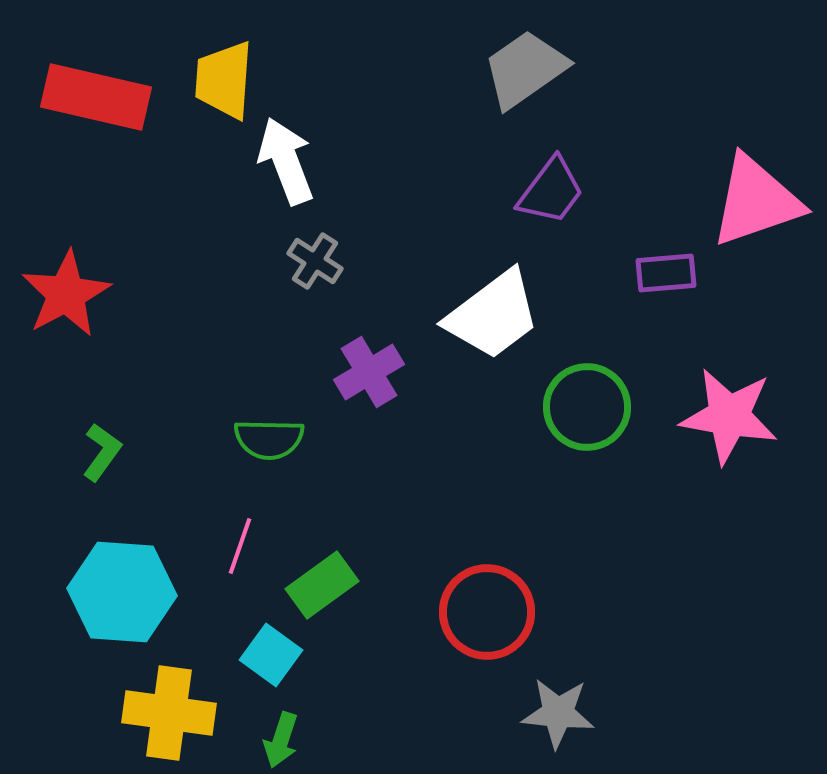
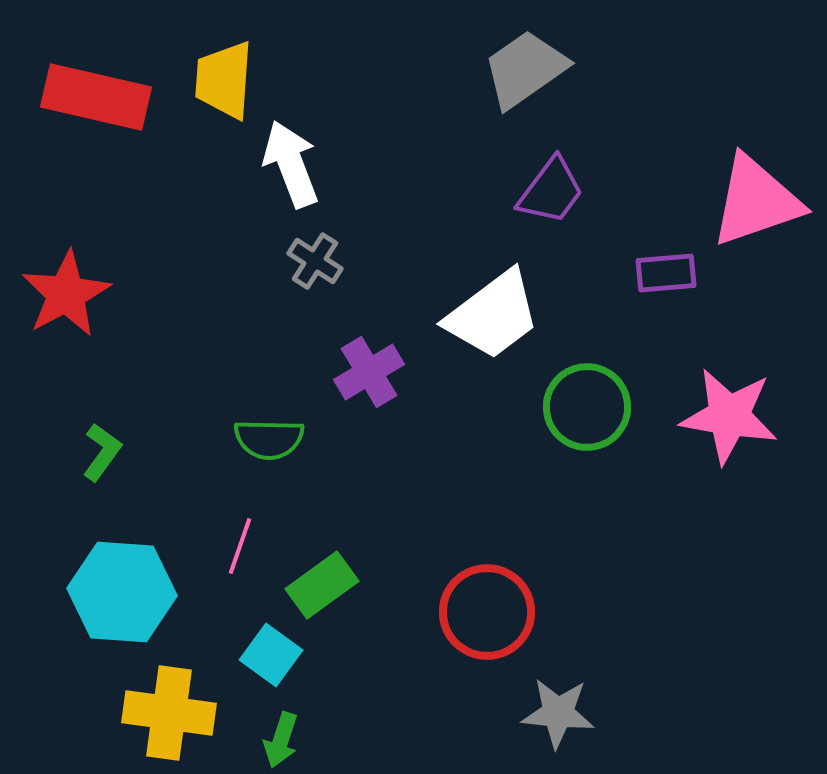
white arrow: moved 5 px right, 3 px down
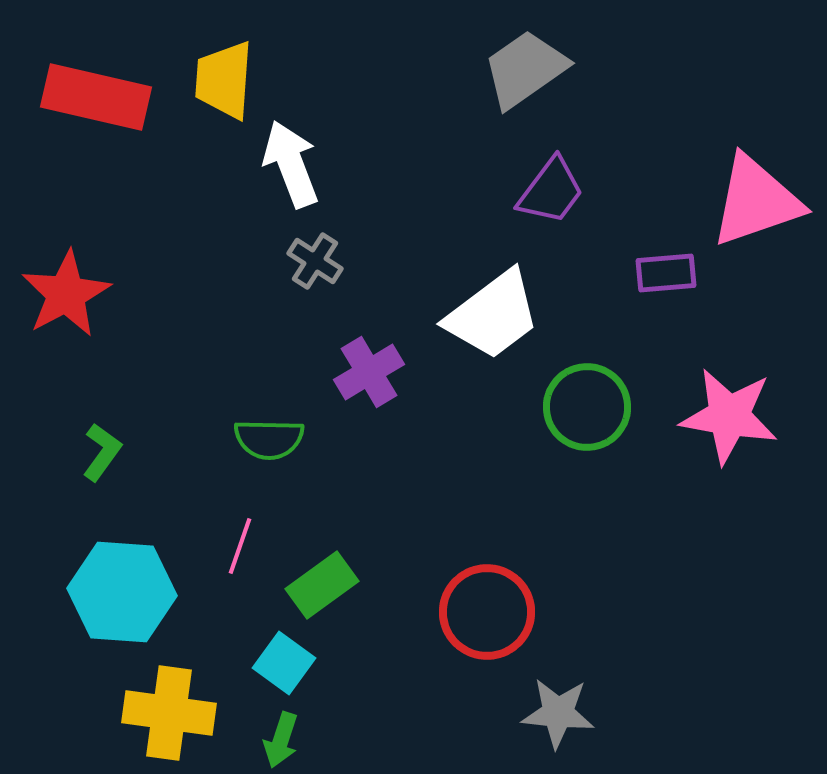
cyan square: moved 13 px right, 8 px down
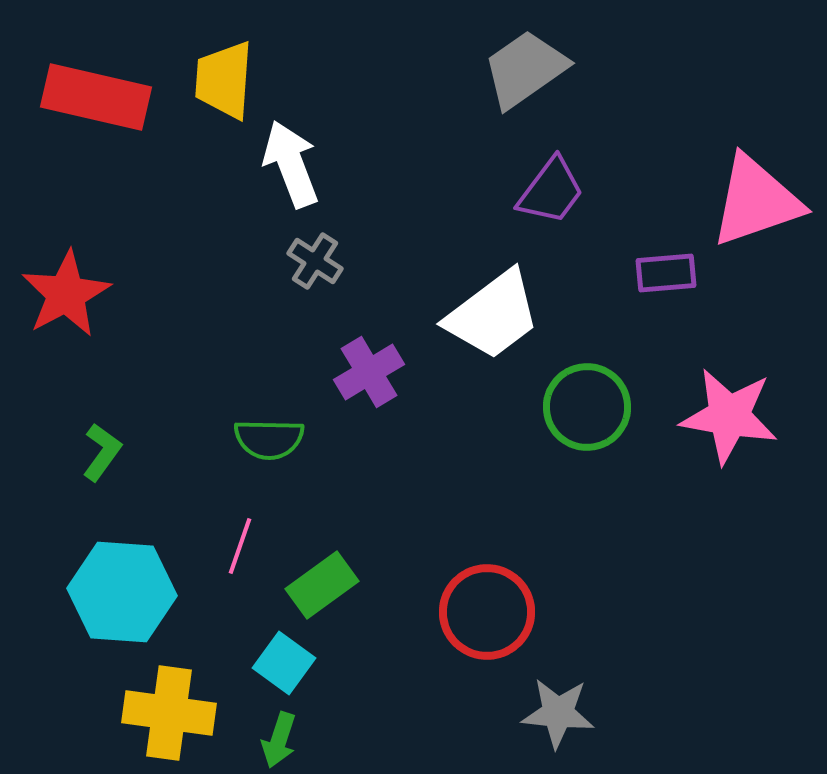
green arrow: moved 2 px left
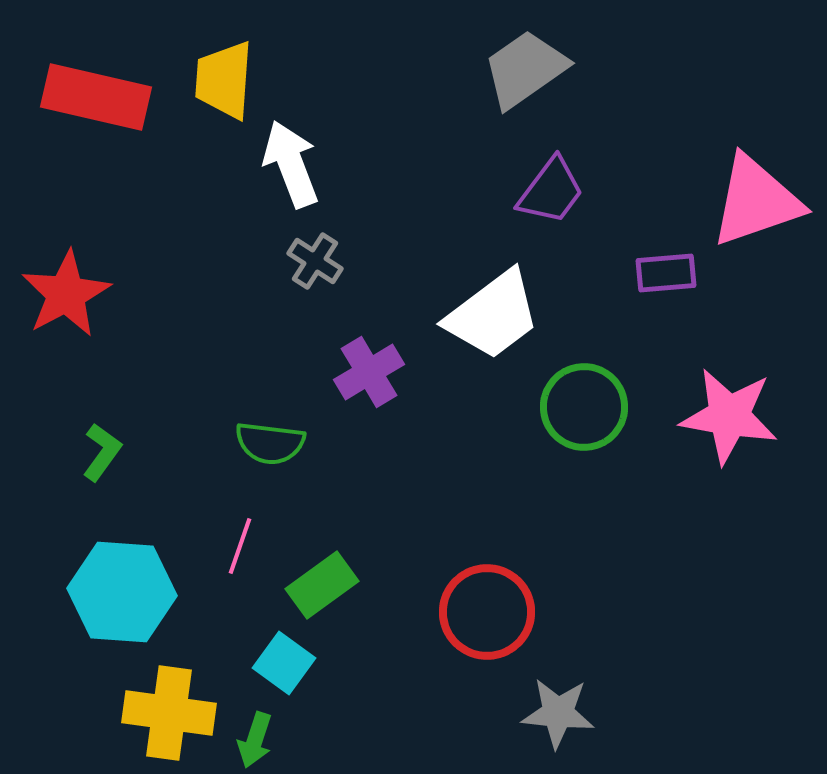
green circle: moved 3 px left
green semicircle: moved 1 px right, 4 px down; rotated 6 degrees clockwise
green arrow: moved 24 px left
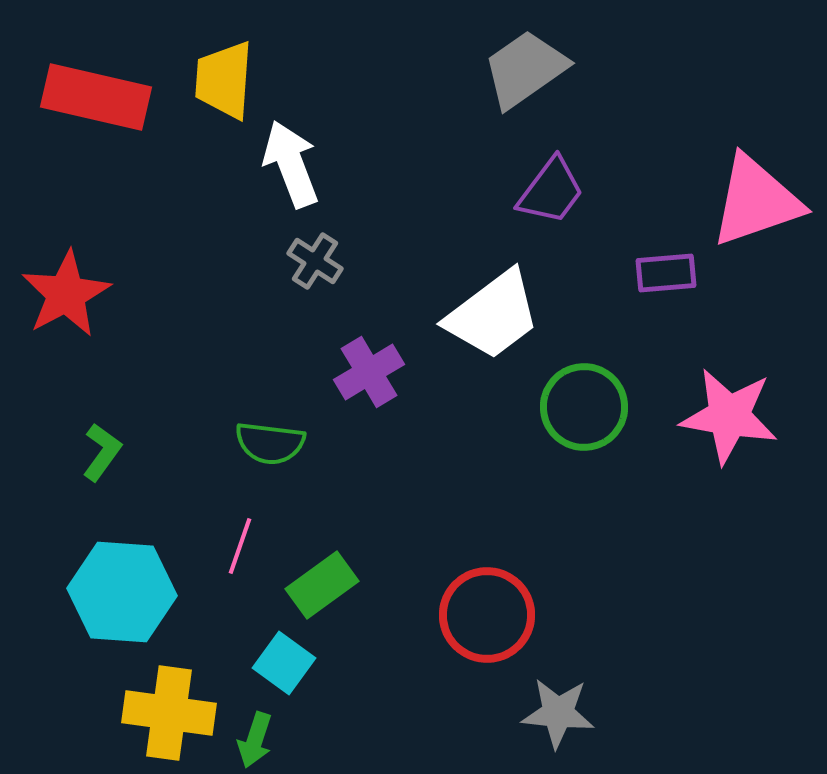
red circle: moved 3 px down
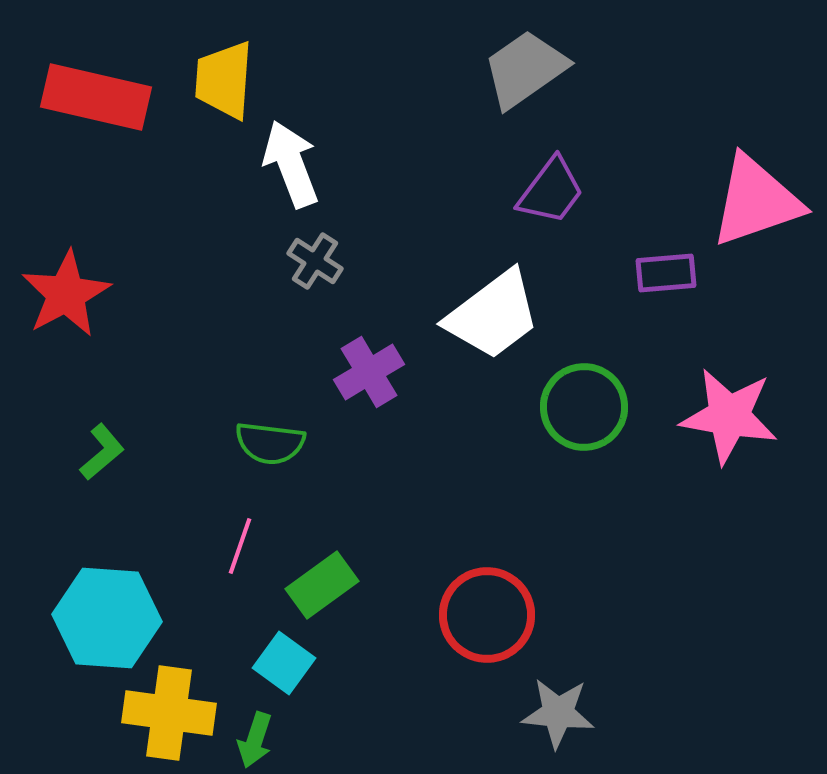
green L-shape: rotated 14 degrees clockwise
cyan hexagon: moved 15 px left, 26 px down
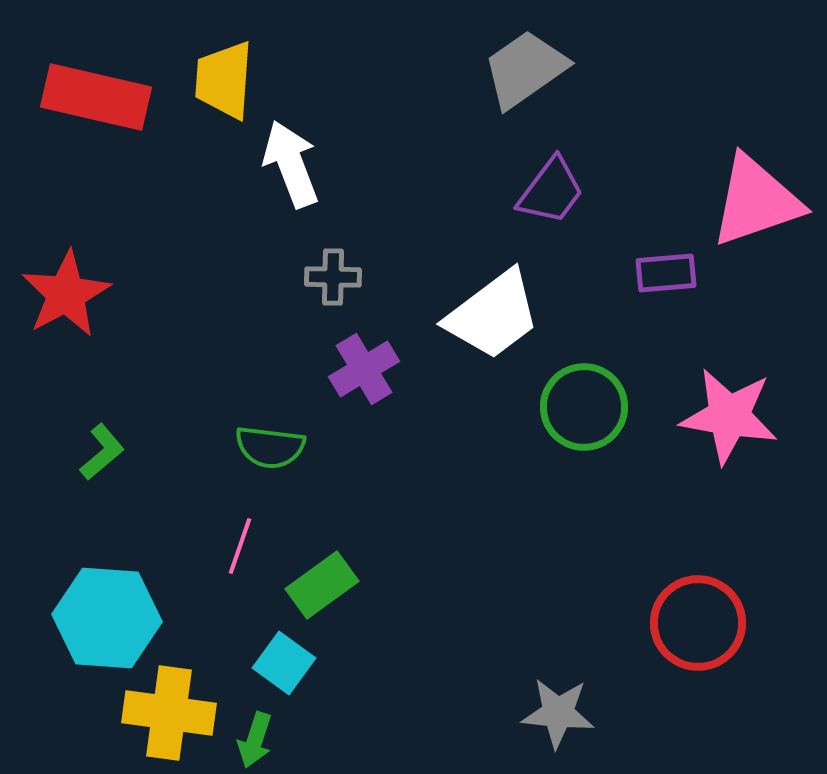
gray cross: moved 18 px right, 16 px down; rotated 32 degrees counterclockwise
purple cross: moved 5 px left, 3 px up
green semicircle: moved 4 px down
red circle: moved 211 px right, 8 px down
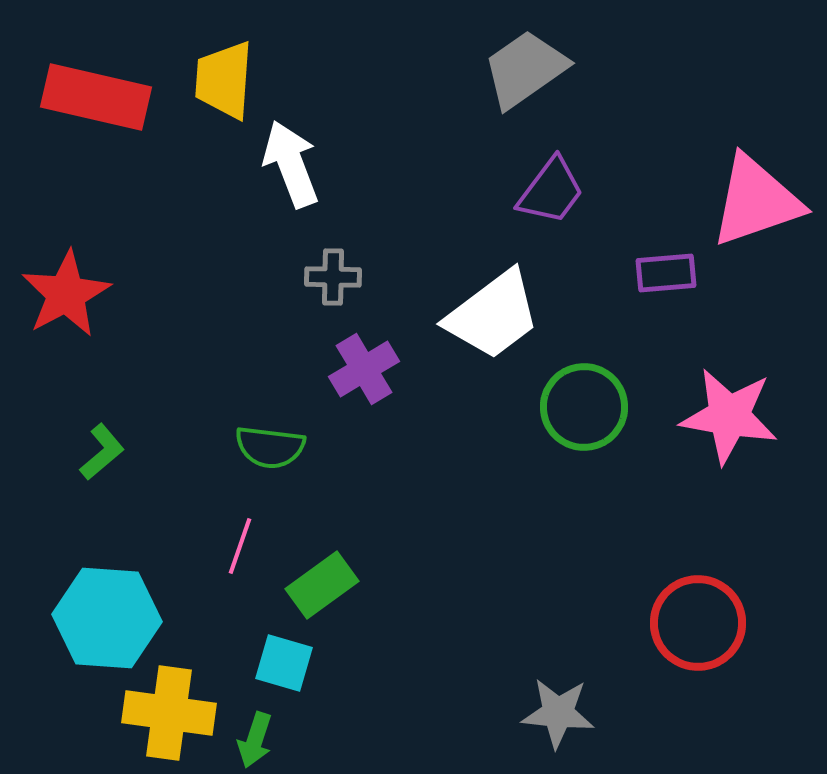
cyan square: rotated 20 degrees counterclockwise
